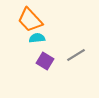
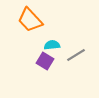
cyan semicircle: moved 15 px right, 7 px down
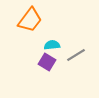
orange trapezoid: rotated 100 degrees counterclockwise
purple square: moved 2 px right, 1 px down
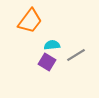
orange trapezoid: moved 1 px down
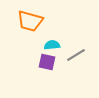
orange trapezoid: rotated 68 degrees clockwise
purple square: rotated 18 degrees counterclockwise
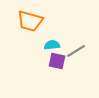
gray line: moved 4 px up
purple square: moved 10 px right, 1 px up
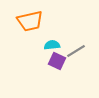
orange trapezoid: rotated 28 degrees counterclockwise
purple square: rotated 12 degrees clockwise
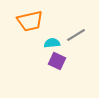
cyan semicircle: moved 2 px up
gray line: moved 16 px up
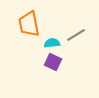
orange trapezoid: moved 1 px left, 3 px down; rotated 92 degrees clockwise
purple square: moved 4 px left, 1 px down
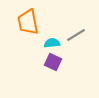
orange trapezoid: moved 1 px left, 2 px up
